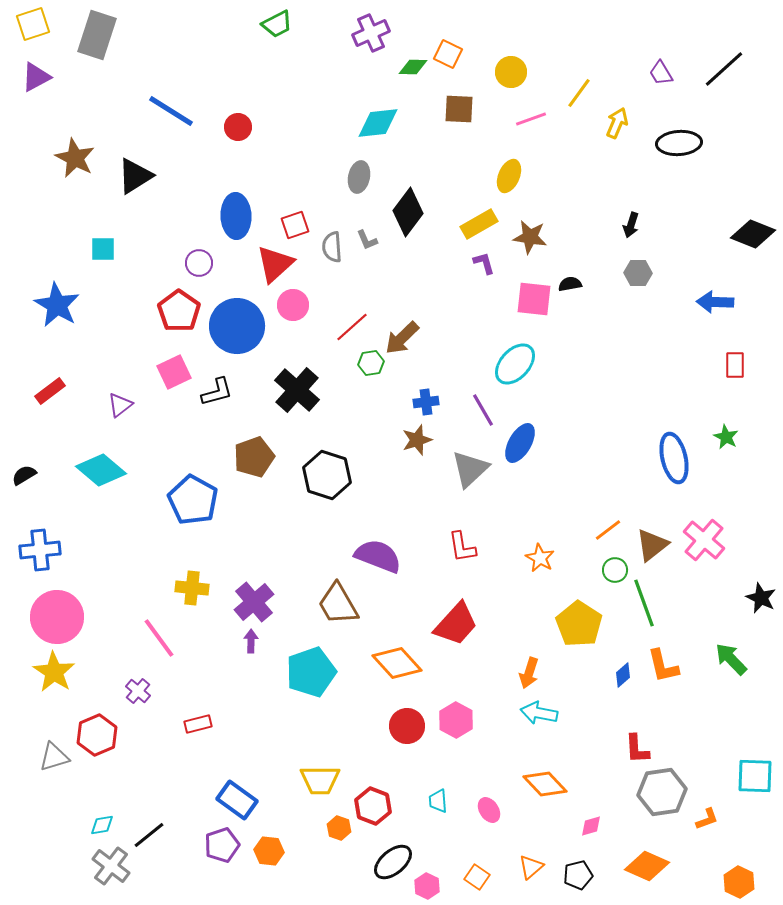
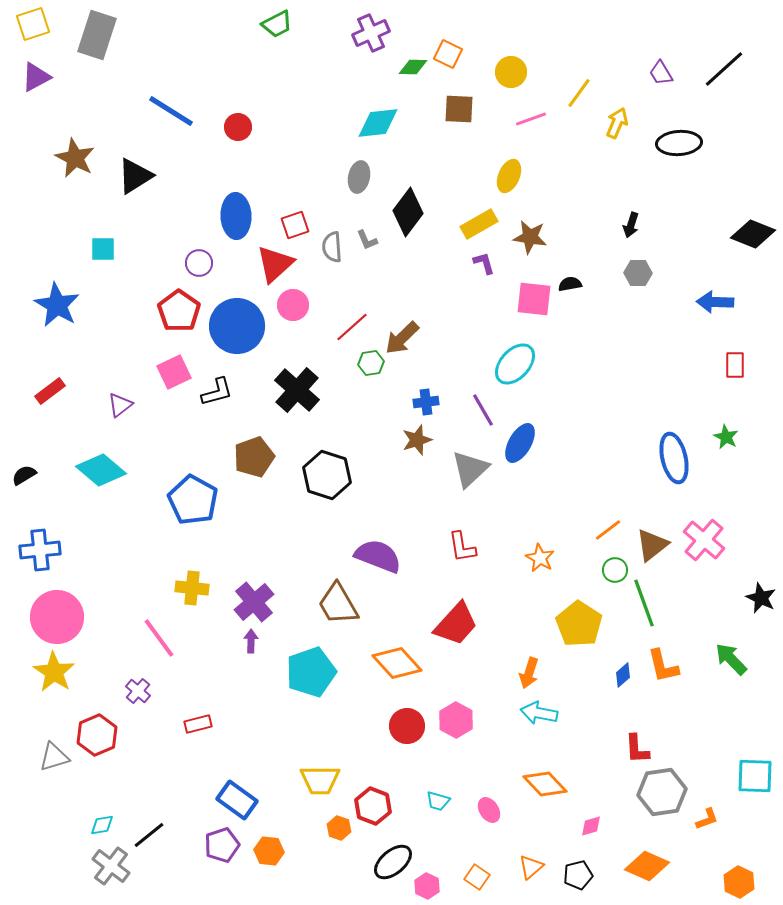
cyan trapezoid at (438, 801): rotated 70 degrees counterclockwise
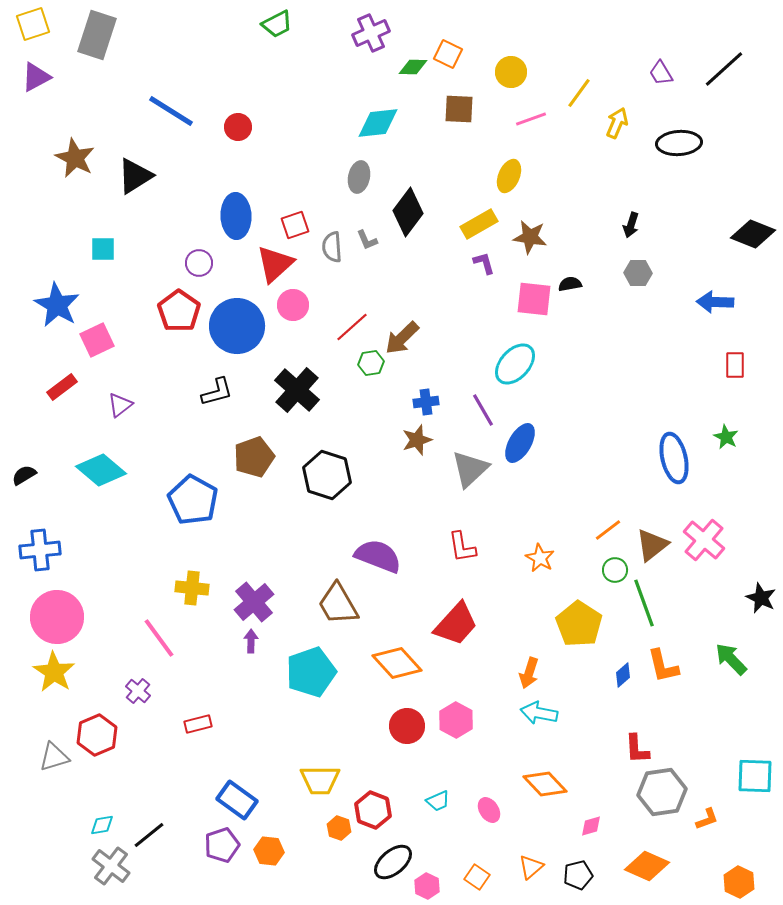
pink square at (174, 372): moved 77 px left, 32 px up
red rectangle at (50, 391): moved 12 px right, 4 px up
cyan trapezoid at (438, 801): rotated 40 degrees counterclockwise
red hexagon at (373, 806): moved 4 px down
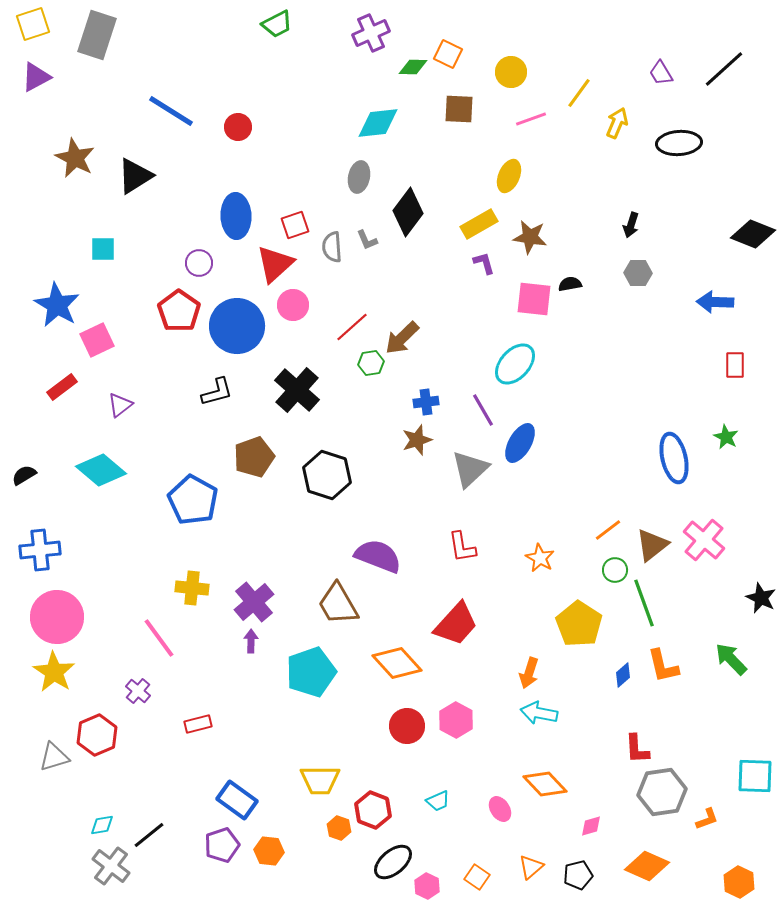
pink ellipse at (489, 810): moved 11 px right, 1 px up
